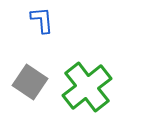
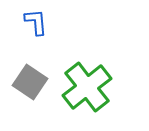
blue L-shape: moved 6 px left, 2 px down
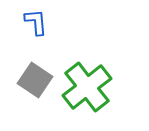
gray square: moved 5 px right, 2 px up
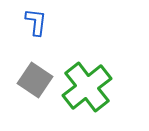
blue L-shape: rotated 12 degrees clockwise
